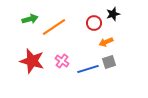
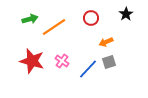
black star: moved 13 px right; rotated 16 degrees counterclockwise
red circle: moved 3 px left, 5 px up
blue line: rotated 30 degrees counterclockwise
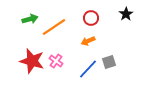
orange arrow: moved 18 px left, 1 px up
pink cross: moved 6 px left
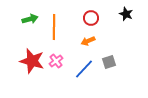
black star: rotated 16 degrees counterclockwise
orange line: rotated 55 degrees counterclockwise
pink cross: rotated 16 degrees clockwise
blue line: moved 4 px left
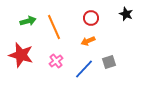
green arrow: moved 2 px left, 2 px down
orange line: rotated 25 degrees counterclockwise
red star: moved 11 px left, 6 px up
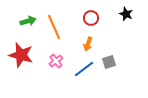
orange arrow: moved 3 px down; rotated 48 degrees counterclockwise
blue line: rotated 10 degrees clockwise
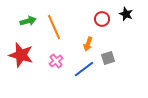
red circle: moved 11 px right, 1 px down
gray square: moved 1 px left, 4 px up
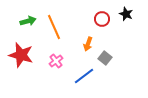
gray square: moved 3 px left; rotated 32 degrees counterclockwise
blue line: moved 7 px down
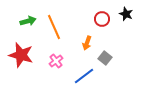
orange arrow: moved 1 px left, 1 px up
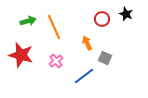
orange arrow: rotated 136 degrees clockwise
gray square: rotated 16 degrees counterclockwise
